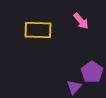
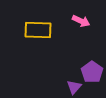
pink arrow: rotated 24 degrees counterclockwise
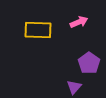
pink arrow: moved 2 px left, 1 px down; rotated 48 degrees counterclockwise
purple pentagon: moved 3 px left, 9 px up
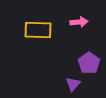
pink arrow: rotated 18 degrees clockwise
purple triangle: moved 1 px left, 3 px up
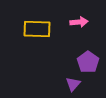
yellow rectangle: moved 1 px left, 1 px up
purple pentagon: moved 1 px left, 1 px up
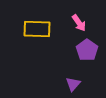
pink arrow: moved 1 px down; rotated 60 degrees clockwise
purple pentagon: moved 1 px left, 12 px up
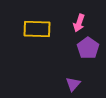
pink arrow: rotated 54 degrees clockwise
purple pentagon: moved 1 px right, 2 px up
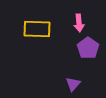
pink arrow: rotated 24 degrees counterclockwise
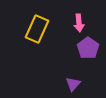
yellow rectangle: rotated 68 degrees counterclockwise
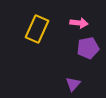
pink arrow: rotated 78 degrees counterclockwise
purple pentagon: rotated 25 degrees clockwise
